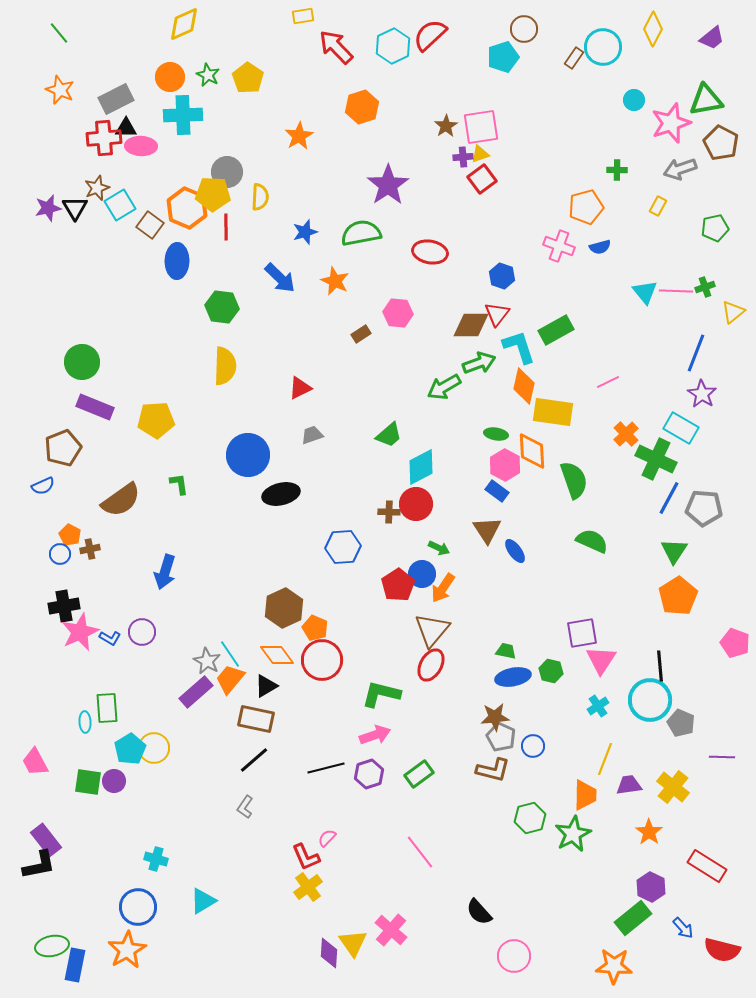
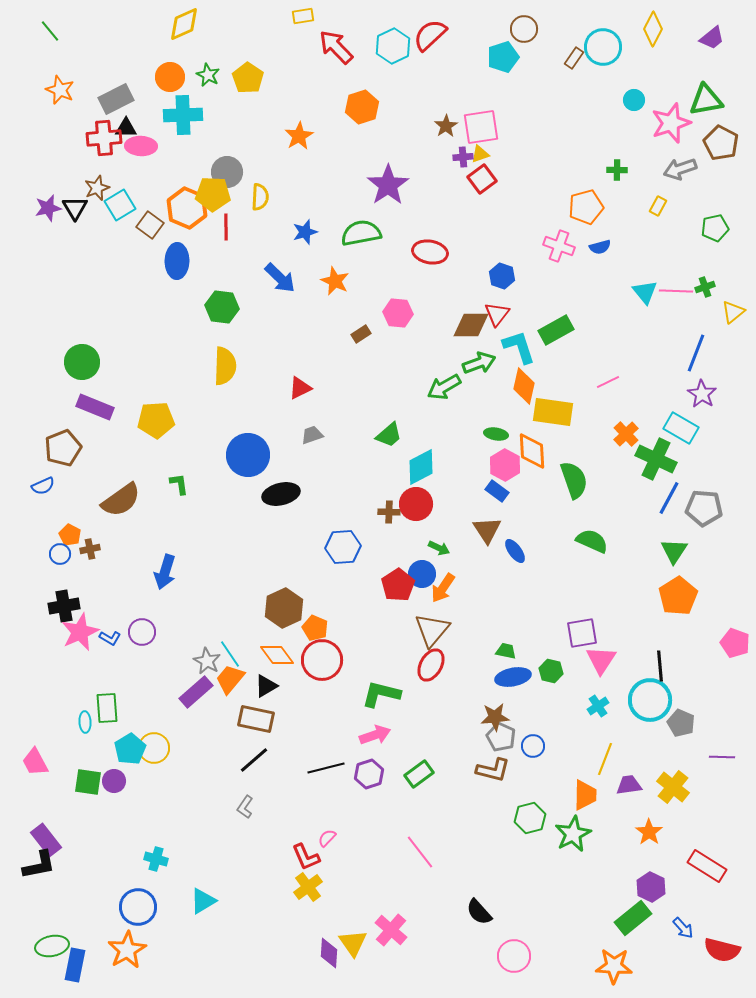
green line at (59, 33): moved 9 px left, 2 px up
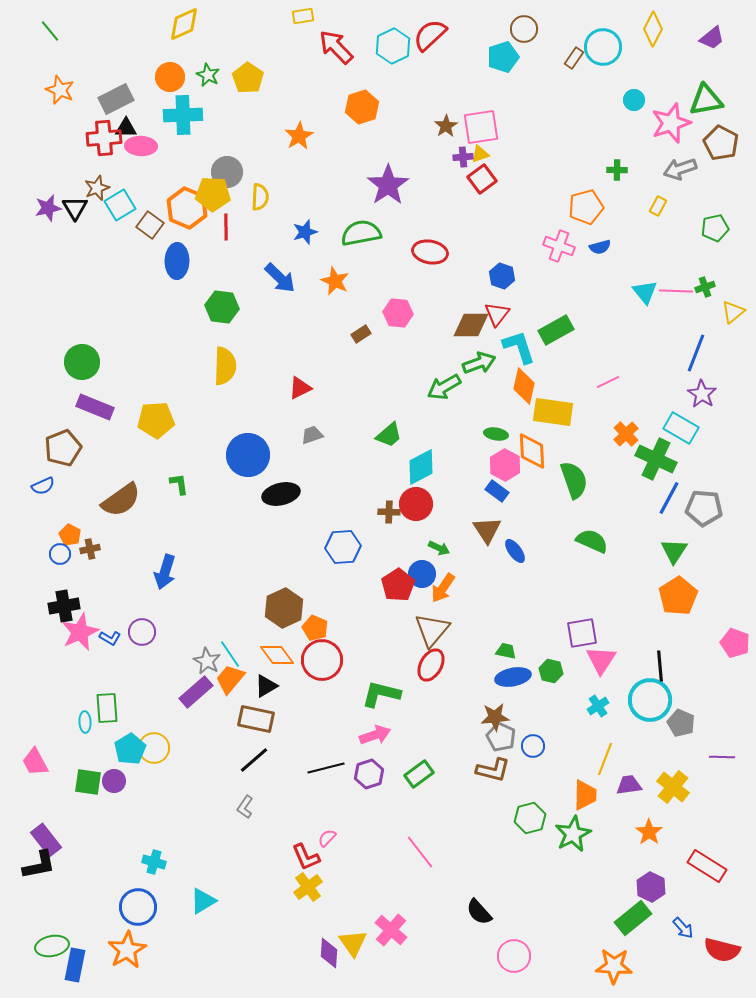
cyan cross at (156, 859): moved 2 px left, 3 px down
